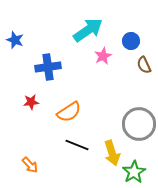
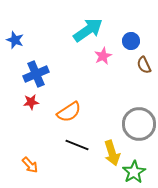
blue cross: moved 12 px left, 7 px down; rotated 15 degrees counterclockwise
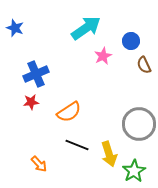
cyan arrow: moved 2 px left, 2 px up
blue star: moved 12 px up
yellow arrow: moved 3 px left, 1 px down
orange arrow: moved 9 px right, 1 px up
green star: moved 1 px up
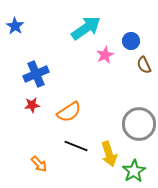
blue star: moved 2 px up; rotated 12 degrees clockwise
pink star: moved 2 px right, 1 px up
red star: moved 1 px right, 3 px down
black line: moved 1 px left, 1 px down
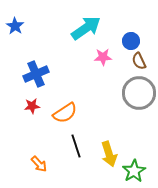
pink star: moved 2 px left, 2 px down; rotated 24 degrees clockwise
brown semicircle: moved 5 px left, 4 px up
red star: moved 1 px down
orange semicircle: moved 4 px left, 1 px down
gray circle: moved 31 px up
black line: rotated 50 degrees clockwise
